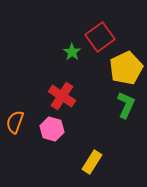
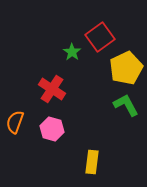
red cross: moved 10 px left, 7 px up
green L-shape: rotated 52 degrees counterclockwise
yellow rectangle: rotated 25 degrees counterclockwise
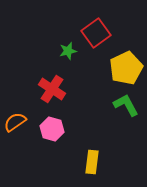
red square: moved 4 px left, 4 px up
green star: moved 4 px left, 1 px up; rotated 24 degrees clockwise
orange semicircle: rotated 35 degrees clockwise
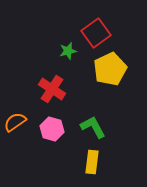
yellow pentagon: moved 16 px left, 1 px down
green L-shape: moved 33 px left, 22 px down
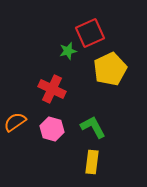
red square: moved 6 px left; rotated 12 degrees clockwise
red cross: rotated 8 degrees counterclockwise
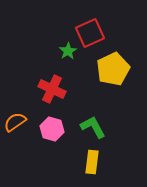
green star: rotated 18 degrees counterclockwise
yellow pentagon: moved 3 px right
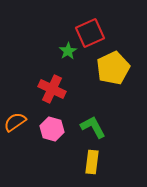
yellow pentagon: moved 1 px up
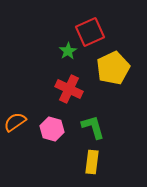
red square: moved 1 px up
red cross: moved 17 px right
green L-shape: rotated 12 degrees clockwise
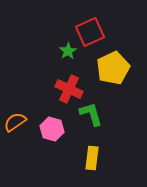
green L-shape: moved 2 px left, 13 px up
yellow rectangle: moved 4 px up
